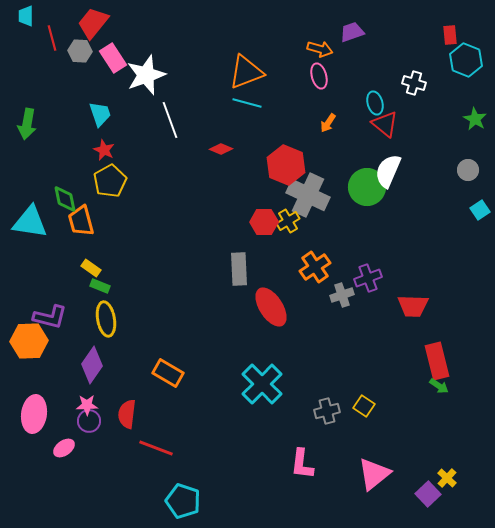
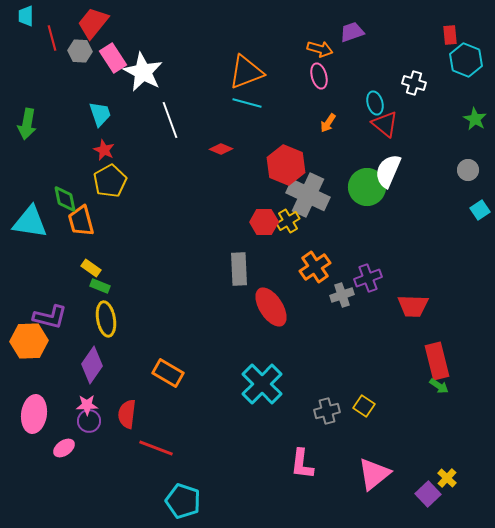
white star at (146, 75): moved 3 px left, 3 px up; rotated 24 degrees counterclockwise
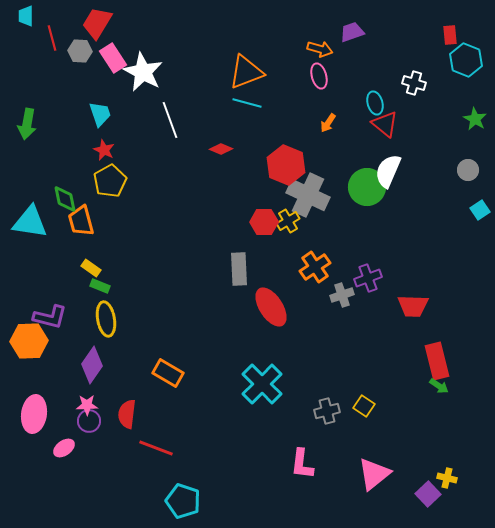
red trapezoid at (93, 23): moved 4 px right; rotated 8 degrees counterclockwise
yellow cross at (447, 478): rotated 30 degrees counterclockwise
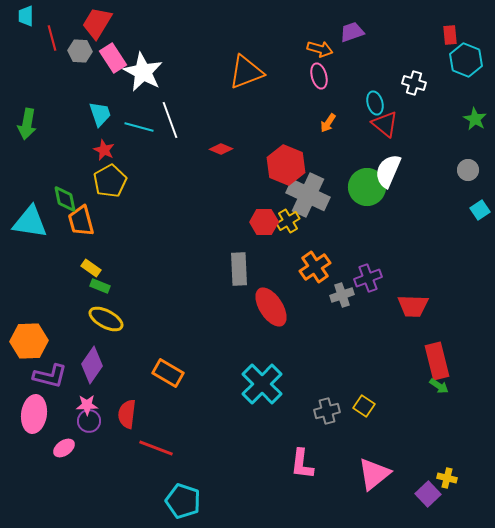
cyan line at (247, 103): moved 108 px left, 24 px down
purple L-shape at (50, 317): moved 59 px down
yellow ellipse at (106, 319): rotated 52 degrees counterclockwise
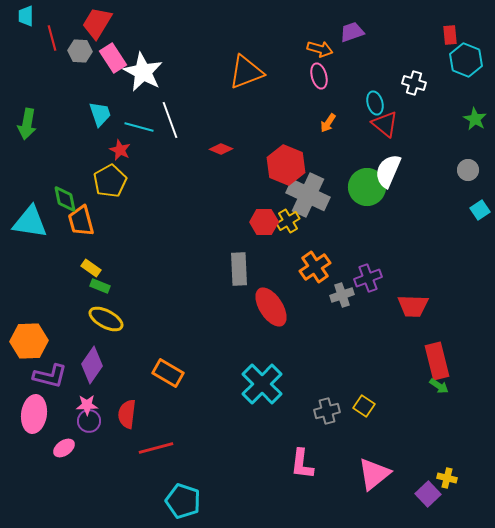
red star at (104, 150): moved 16 px right
red line at (156, 448): rotated 36 degrees counterclockwise
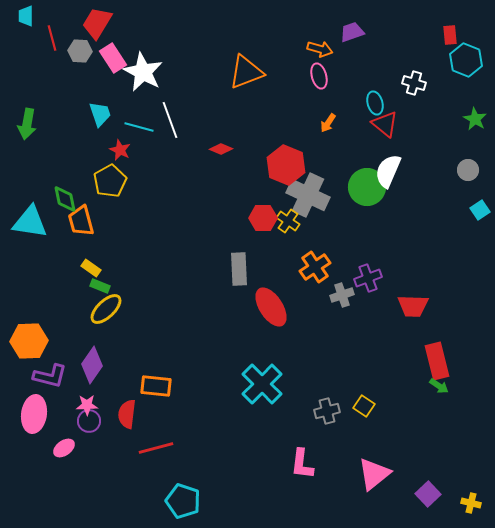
yellow cross at (288, 221): rotated 25 degrees counterclockwise
red hexagon at (264, 222): moved 1 px left, 4 px up
yellow ellipse at (106, 319): moved 10 px up; rotated 72 degrees counterclockwise
orange rectangle at (168, 373): moved 12 px left, 13 px down; rotated 24 degrees counterclockwise
yellow cross at (447, 478): moved 24 px right, 25 px down
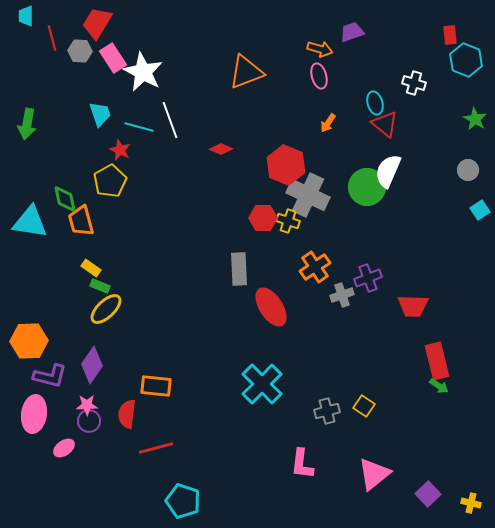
yellow cross at (288, 221): rotated 15 degrees counterclockwise
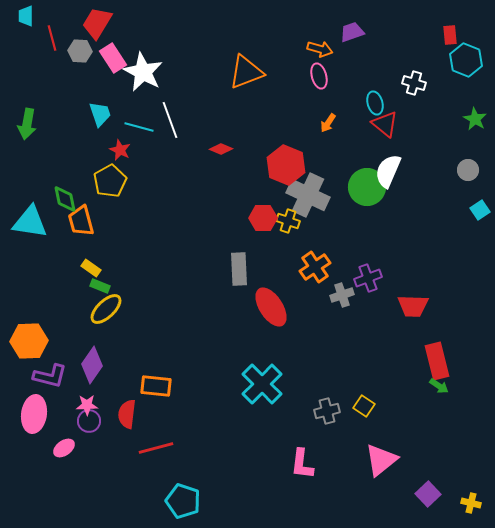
pink triangle at (374, 474): moved 7 px right, 14 px up
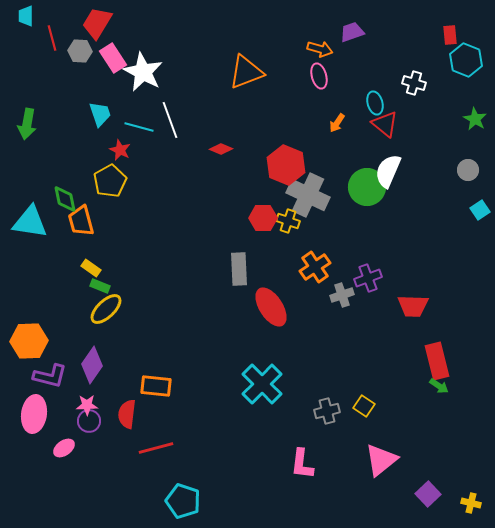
orange arrow at (328, 123): moved 9 px right
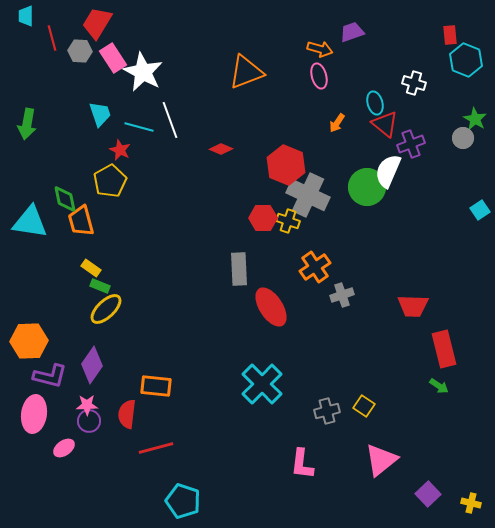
gray circle at (468, 170): moved 5 px left, 32 px up
purple cross at (368, 278): moved 43 px right, 134 px up
red rectangle at (437, 361): moved 7 px right, 12 px up
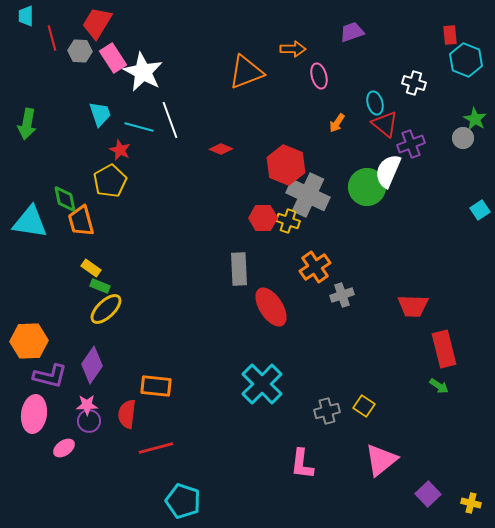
orange arrow at (320, 49): moved 27 px left; rotated 15 degrees counterclockwise
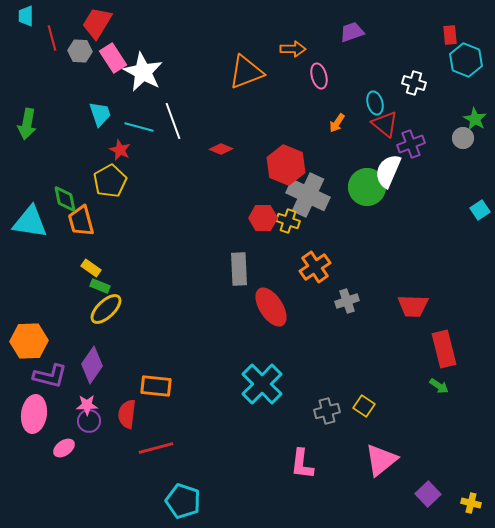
white line at (170, 120): moved 3 px right, 1 px down
gray cross at (342, 295): moved 5 px right, 6 px down
